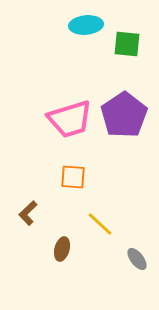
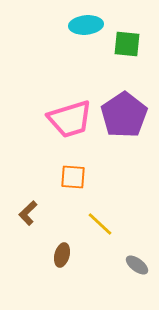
brown ellipse: moved 6 px down
gray ellipse: moved 6 px down; rotated 15 degrees counterclockwise
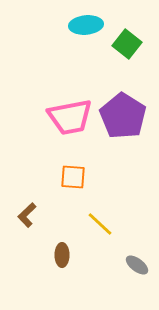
green square: rotated 32 degrees clockwise
purple pentagon: moved 1 px left, 1 px down; rotated 6 degrees counterclockwise
pink trapezoid: moved 2 px up; rotated 6 degrees clockwise
brown L-shape: moved 1 px left, 2 px down
brown ellipse: rotated 15 degrees counterclockwise
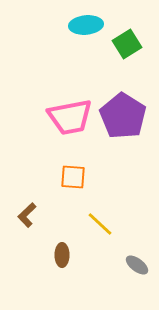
green square: rotated 20 degrees clockwise
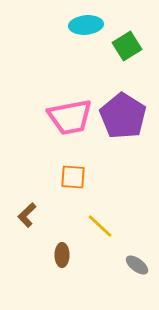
green square: moved 2 px down
yellow line: moved 2 px down
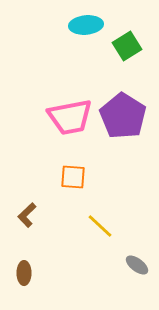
brown ellipse: moved 38 px left, 18 px down
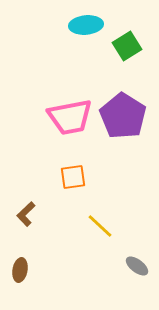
orange square: rotated 12 degrees counterclockwise
brown L-shape: moved 1 px left, 1 px up
gray ellipse: moved 1 px down
brown ellipse: moved 4 px left, 3 px up; rotated 10 degrees clockwise
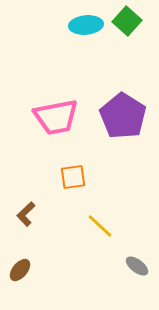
green square: moved 25 px up; rotated 16 degrees counterclockwise
pink trapezoid: moved 14 px left
brown ellipse: rotated 30 degrees clockwise
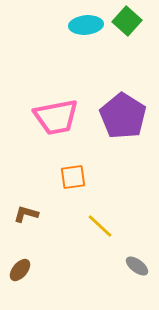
brown L-shape: rotated 60 degrees clockwise
